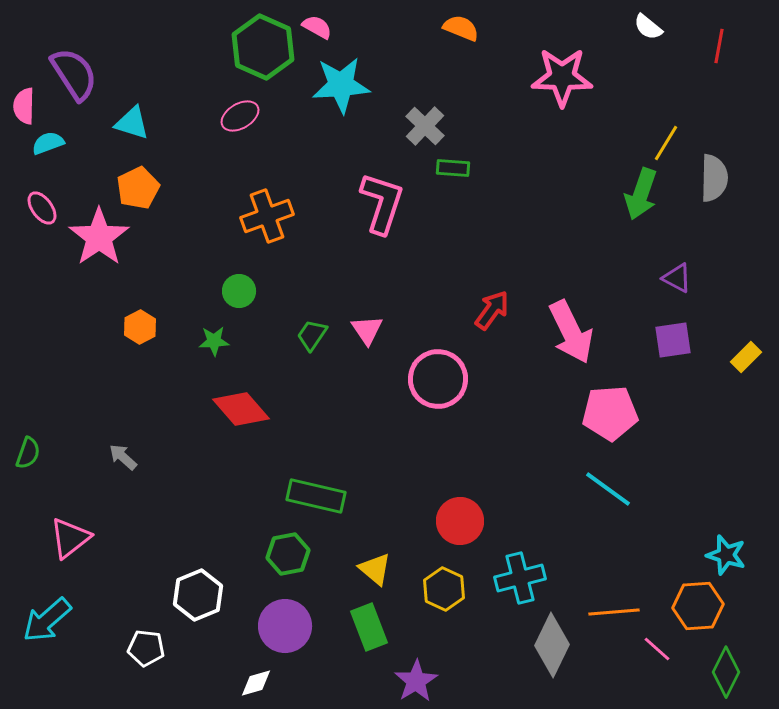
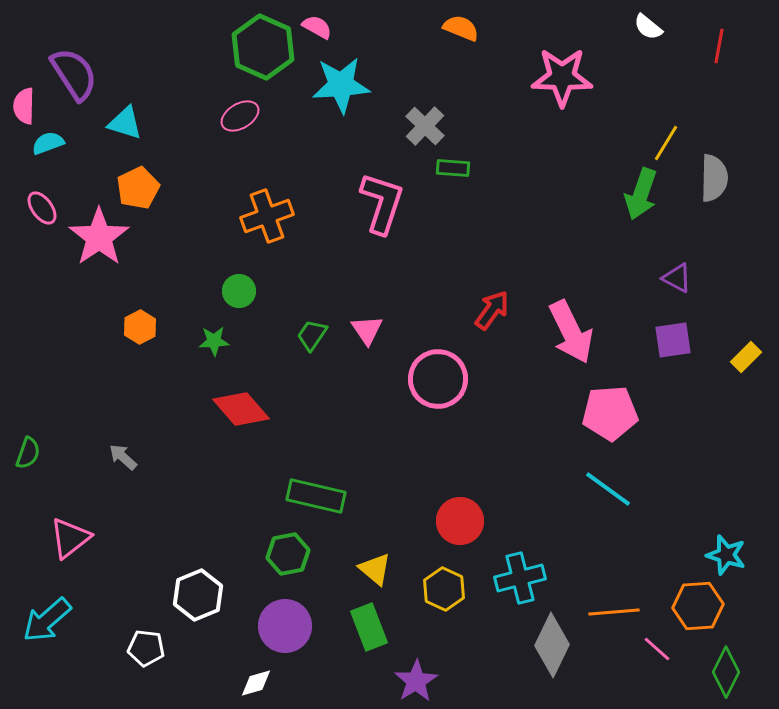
cyan triangle at (132, 123): moved 7 px left
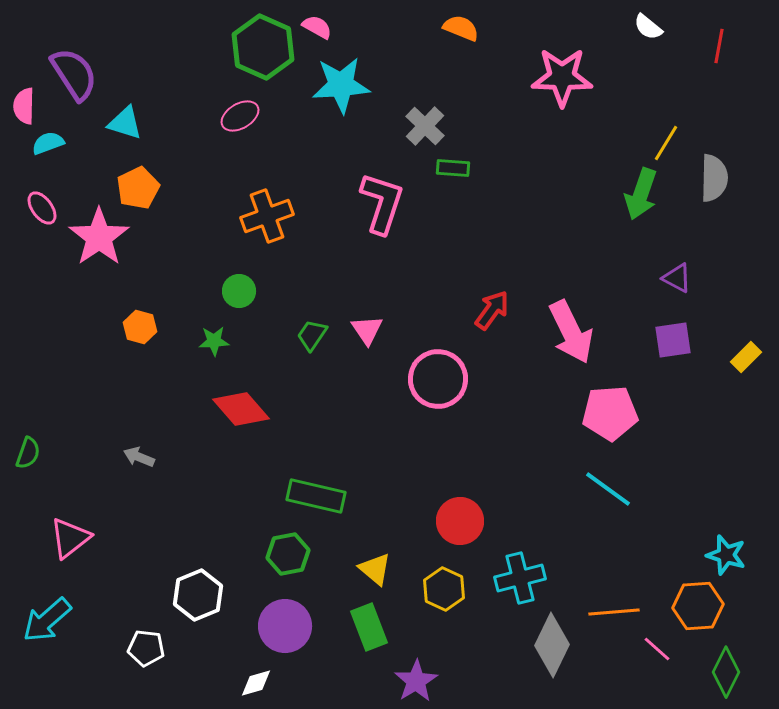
orange hexagon at (140, 327): rotated 16 degrees counterclockwise
gray arrow at (123, 457): moved 16 px right; rotated 20 degrees counterclockwise
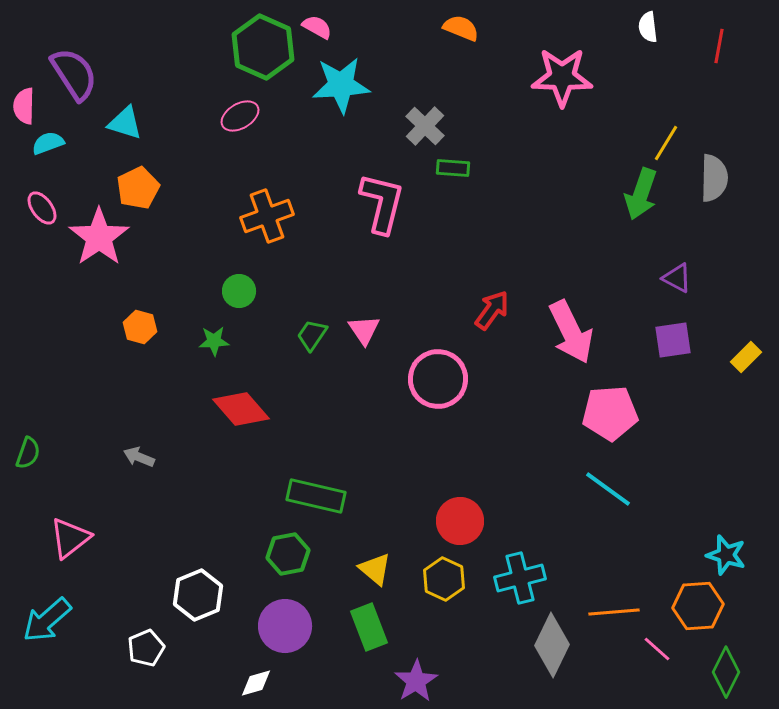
white semicircle at (648, 27): rotated 44 degrees clockwise
pink L-shape at (382, 203): rotated 4 degrees counterclockwise
pink triangle at (367, 330): moved 3 px left
yellow hexagon at (444, 589): moved 10 px up
white pentagon at (146, 648): rotated 30 degrees counterclockwise
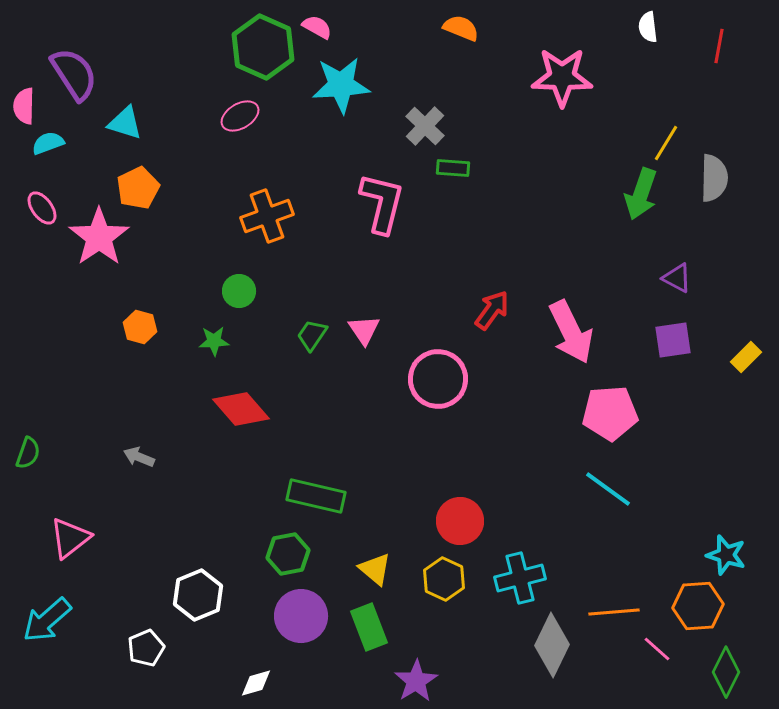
purple circle at (285, 626): moved 16 px right, 10 px up
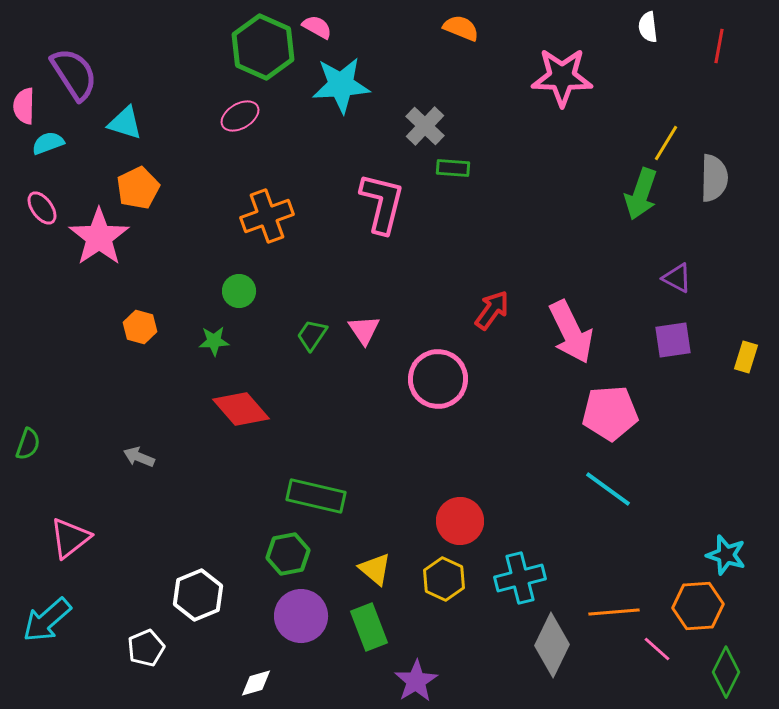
yellow rectangle at (746, 357): rotated 28 degrees counterclockwise
green semicircle at (28, 453): moved 9 px up
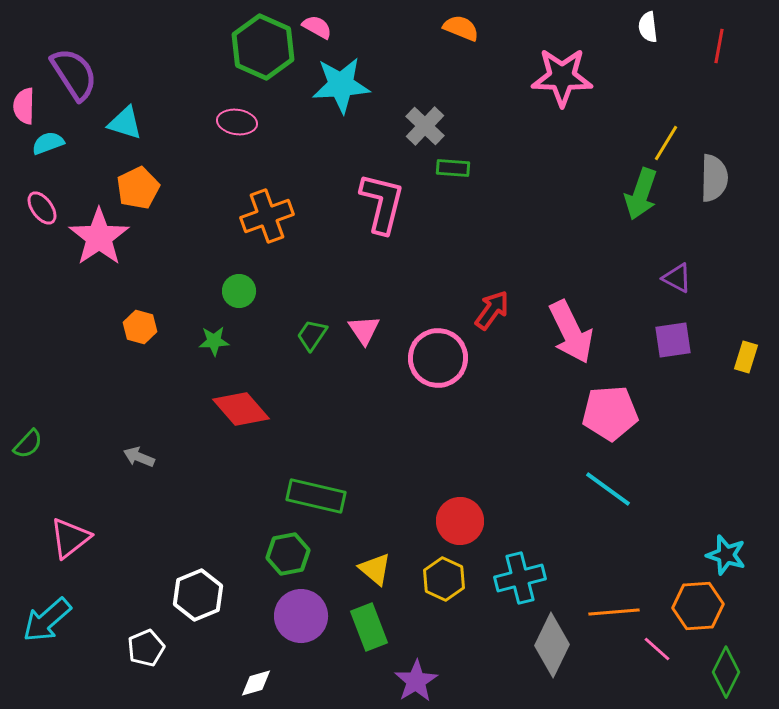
pink ellipse at (240, 116): moved 3 px left, 6 px down; rotated 39 degrees clockwise
pink circle at (438, 379): moved 21 px up
green semicircle at (28, 444): rotated 24 degrees clockwise
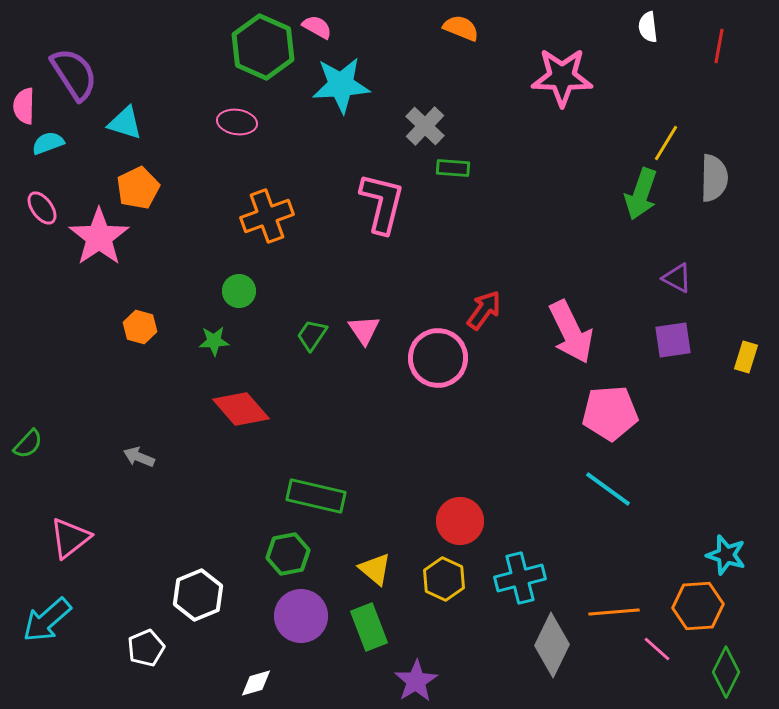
red arrow at (492, 310): moved 8 px left
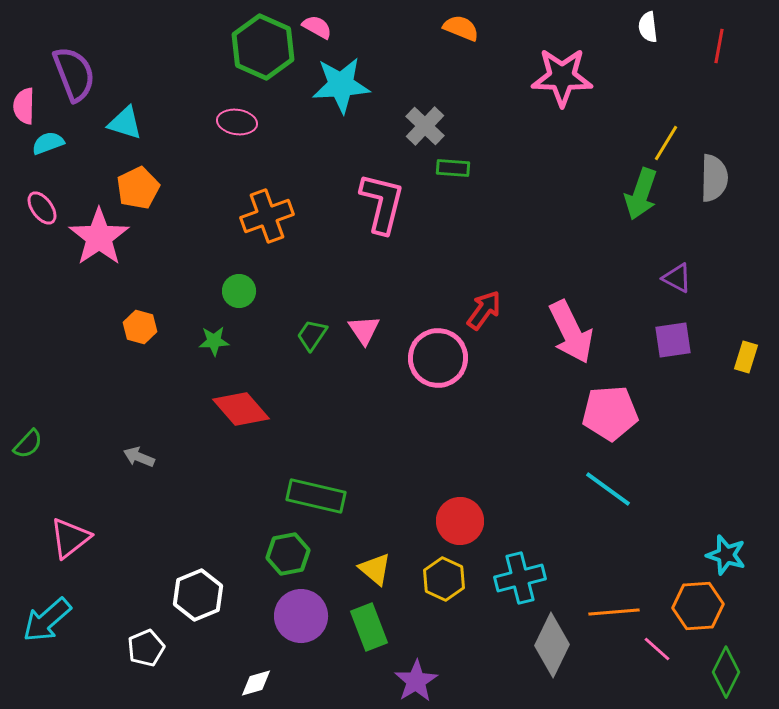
purple semicircle at (74, 74): rotated 12 degrees clockwise
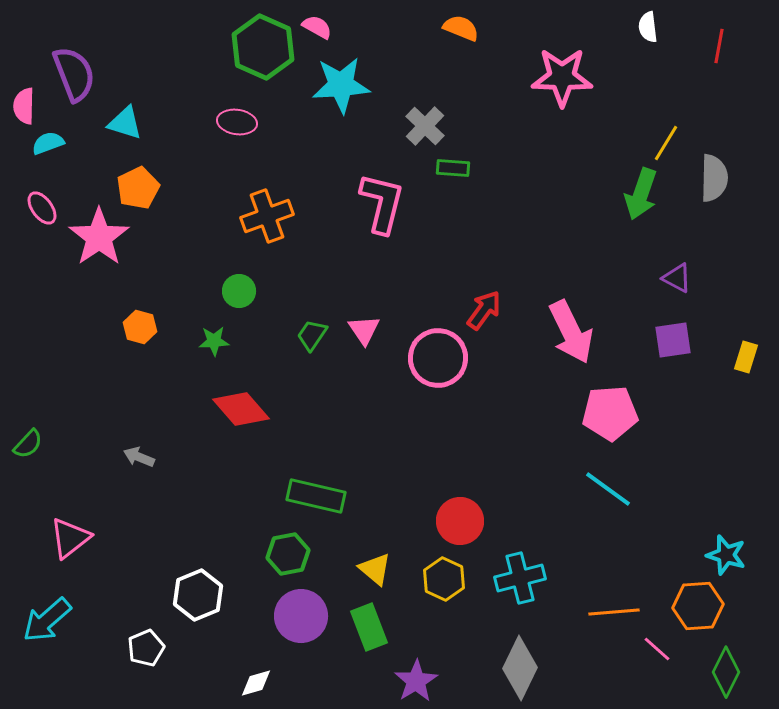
gray diamond at (552, 645): moved 32 px left, 23 px down
